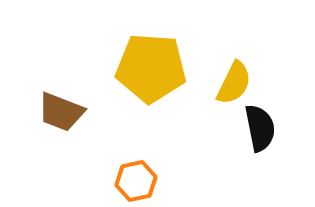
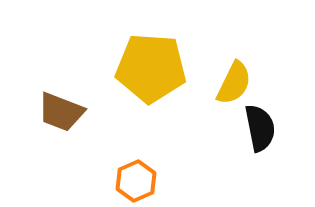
orange hexagon: rotated 12 degrees counterclockwise
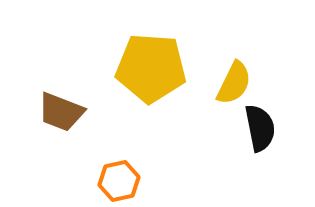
orange hexagon: moved 17 px left; rotated 12 degrees clockwise
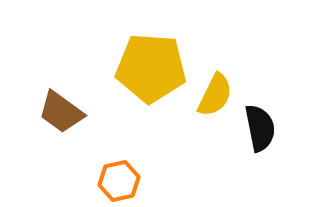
yellow semicircle: moved 19 px left, 12 px down
brown trapezoid: rotated 15 degrees clockwise
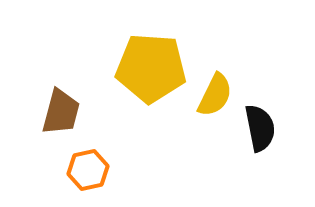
brown trapezoid: rotated 111 degrees counterclockwise
orange hexagon: moved 31 px left, 11 px up
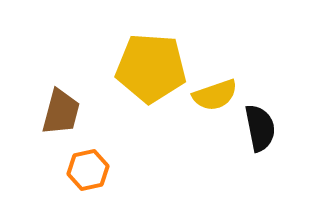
yellow semicircle: rotated 45 degrees clockwise
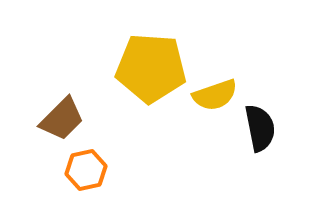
brown trapezoid: moved 1 px right, 7 px down; rotated 30 degrees clockwise
orange hexagon: moved 2 px left
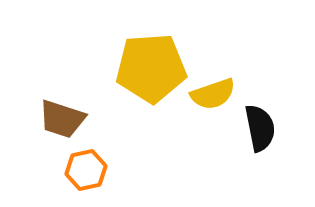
yellow pentagon: rotated 8 degrees counterclockwise
yellow semicircle: moved 2 px left, 1 px up
brown trapezoid: rotated 63 degrees clockwise
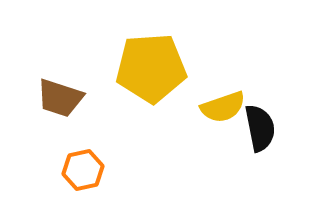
yellow semicircle: moved 10 px right, 13 px down
brown trapezoid: moved 2 px left, 21 px up
orange hexagon: moved 3 px left
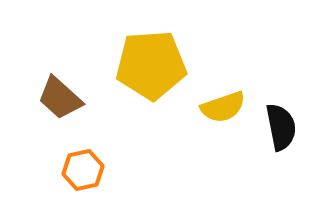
yellow pentagon: moved 3 px up
brown trapezoid: rotated 24 degrees clockwise
black semicircle: moved 21 px right, 1 px up
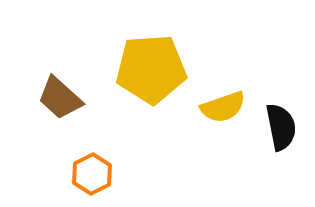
yellow pentagon: moved 4 px down
orange hexagon: moved 9 px right, 4 px down; rotated 15 degrees counterclockwise
